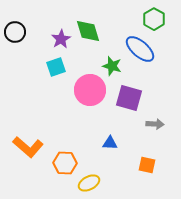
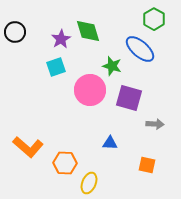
yellow ellipse: rotated 40 degrees counterclockwise
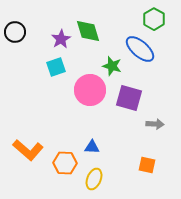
blue triangle: moved 18 px left, 4 px down
orange L-shape: moved 3 px down
yellow ellipse: moved 5 px right, 4 px up
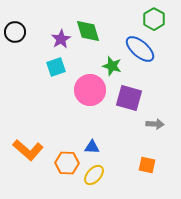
orange hexagon: moved 2 px right
yellow ellipse: moved 4 px up; rotated 20 degrees clockwise
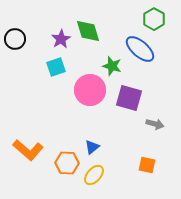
black circle: moved 7 px down
gray arrow: rotated 12 degrees clockwise
blue triangle: rotated 42 degrees counterclockwise
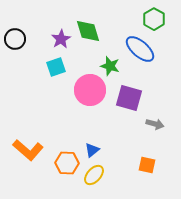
green star: moved 2 px left
blue triangle: moved 3 px down
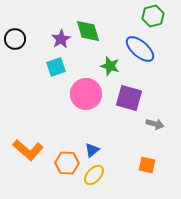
green hexagon: moved 1 px left, 3 px up; rotated 15 degrees clockwise
pink circle: moved 4 px left, 4 px down
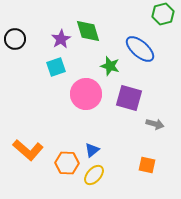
green hexagon: moved 10 px right, 2 px up
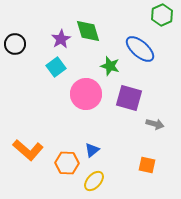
green hexagon: moved 1 px left, 1 px down; rotated 10 degrees counterclockwise
black circle: moved 5 px down
cyan square: rotated 18 degrees counterclockwise
yellow ellipse: moved 6 px down
